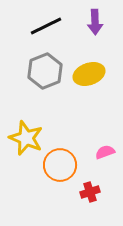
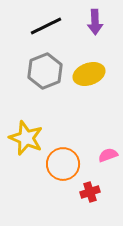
pink semicircle: moved 3 px right, 3 px down
orange circle: moved 3 px right, 1 px up
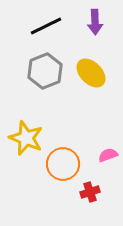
yellow ellipse: moved 2 px right, 1 px up; rotated 64 degrees clockwise
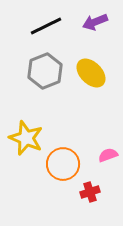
purple arrow: rotated 70 degrees clockwise
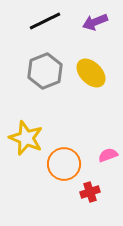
black line: moved 1 px left, 5 px up
orange circle: moved 1 px right
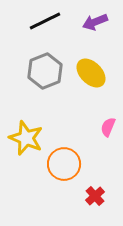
pink semicircle: moved 28 px up; rotated 48 degrees counterclockwise
red cross: moved 5 px right, 4 px down; rotated 24 degrees counterclockwise
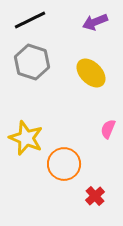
black line: moved 15 px left, 1 px up
gray hexagon: moved 13 px left, 9 px up; rotated 20 degrees counterclockwise
pink semicircle: moved 2 px down
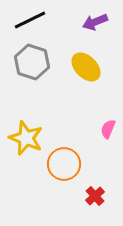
yellow ellipse: moved 5 px left, 6 px up
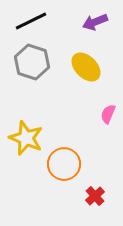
black line: moved 1 px right, 1 px down
pink semicircle: moved 15 px up
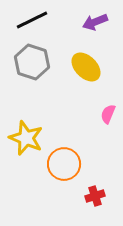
black line: moved 1 px right, 1 px up
red cross: rotated 24 degrees clockwise
